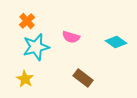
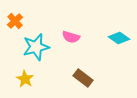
orange cross: moved 12 px left
cyan diamond: moved 3 px right, 4 px up
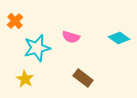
cyan star: moved 1 px right, 1 px down
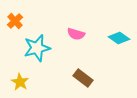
pink semicircle: moved 5 px right, 3 px up
yellow star: moved 5 px left, 3 px down
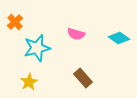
orange cross: moved 1 px down
brown rectangle: rotated 12 degrees clockwise
yellow star: moved 9 px right; rotated 12 degrees clockwise
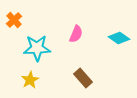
orange cross: moved 1 px left, 2 px up
pink semicircle: rotated 84 degrees counterclockwise
cyan star: rotated 12 degrees clockwise
yellow star: moved 1 px right, 2 px up
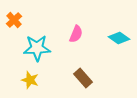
yellow star: rotated 24 degrees counterclockwise
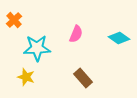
yellow star: moved 4 px left, 3 px up
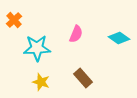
yellow star: moved 15 px right, 5 px down
